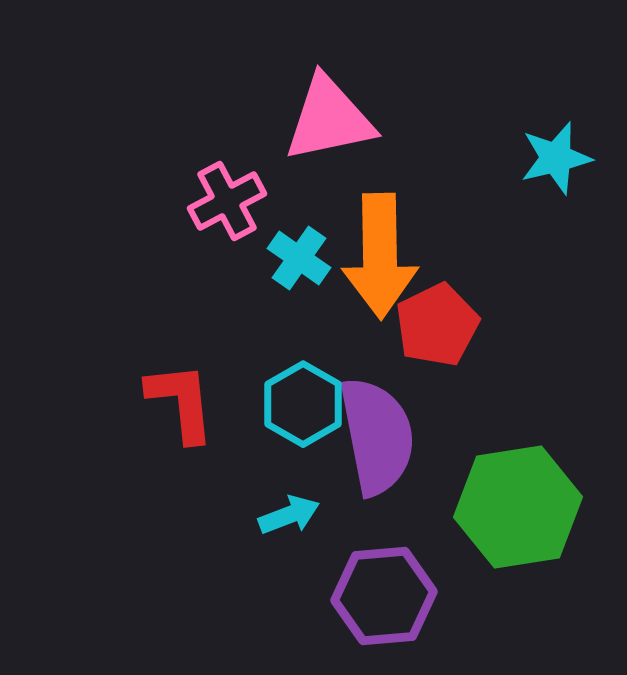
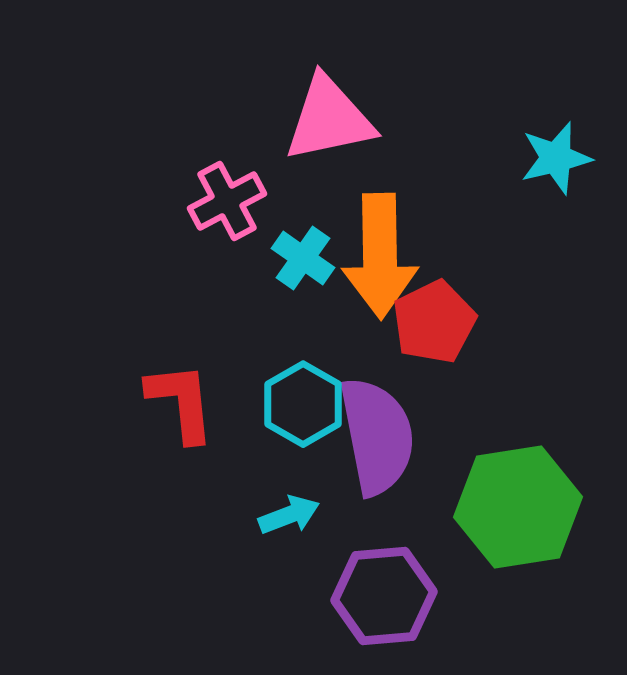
cyan cross: moved 4 px right
red pentagon: moved 3 px left, 3 px up
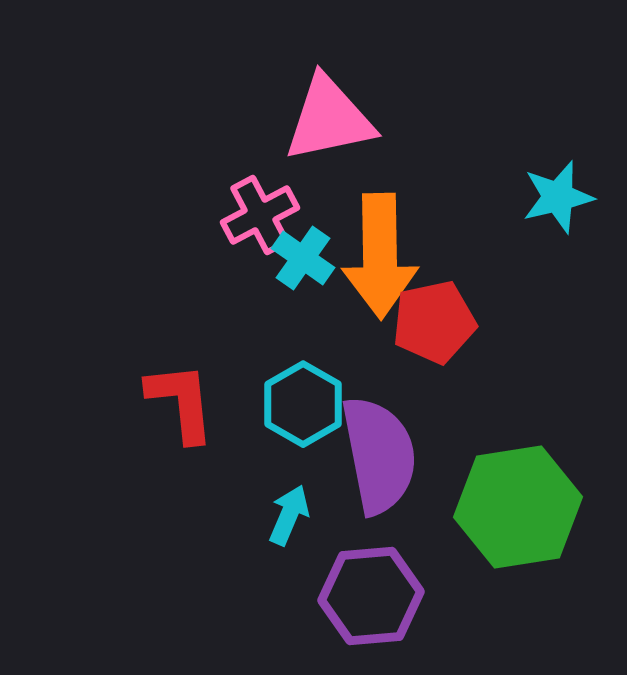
cyan star: moved 2 px right, 39 px down
pink cross: moved 33 px right, 14 px down
red pentagon: rotated 14 degrees clockwise
purple semicircle: moved 2 px right, 19 px down
cyan arrow: rotated 46 degrees counterclockwise
purple hexagon: moved 13 px left
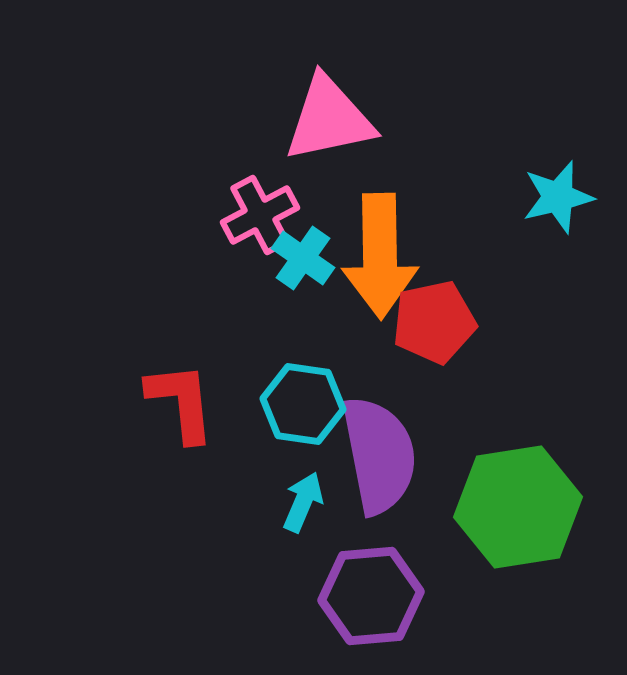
cyan hexagon: rotated 22 degrees counterclockwise
cyan arrow: moved 14 px right, 13 px up
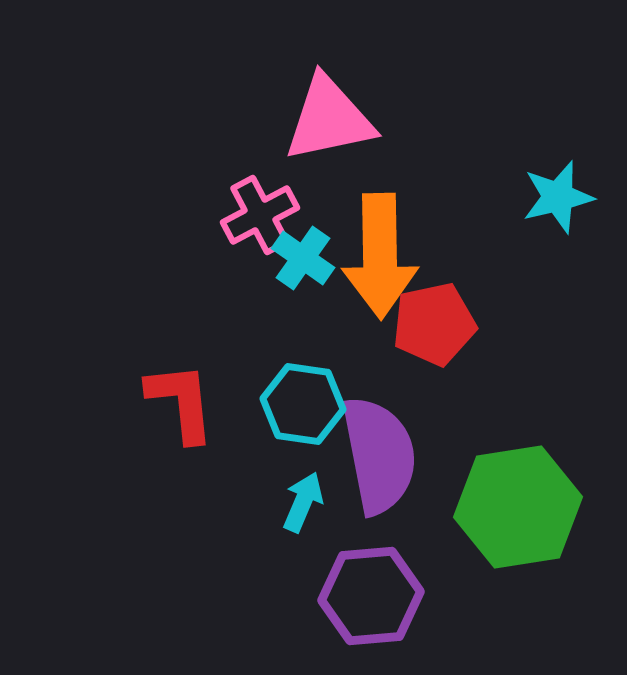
red pentagon: moved 2 px down
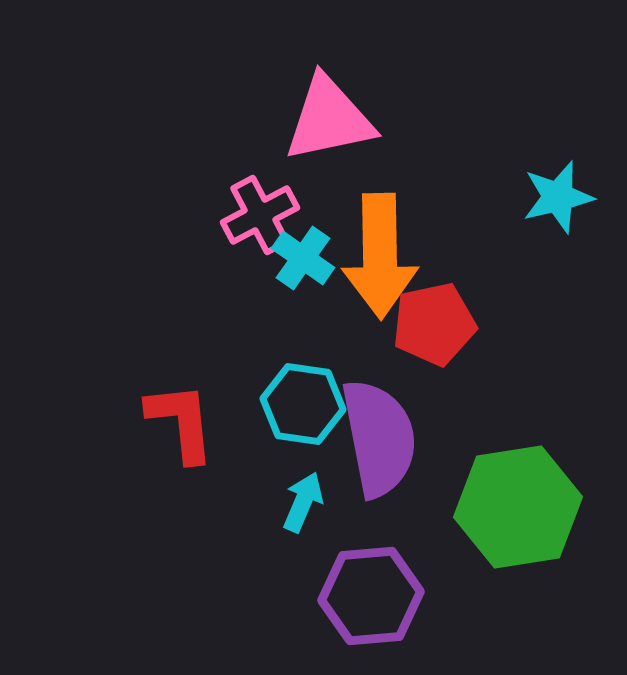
red L-shape: moved 20 px down
purple semicircle: moved 17 px up
